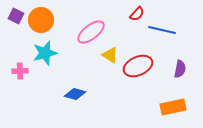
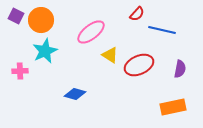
cyan star: moved 2 px up; rotated 10 degrees counterclockwise
red ellipse: moved 1 px right, 1 px up
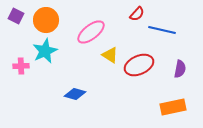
orange circle: moved 5 px right
pink cross: moved 1 px right, 5 px up
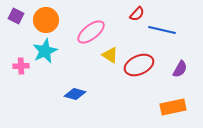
purple semicircle: rotated 18 degrees clockwise
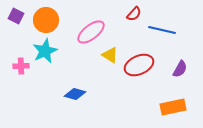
red semicircle: moved 3 px left
